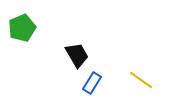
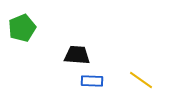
black trapezoid: rotated 56 degrees counterclockwise
blue rectangle: moved 2 px up; rotated 60 degrees clockwise
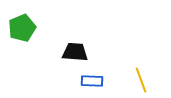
black trapezoid: moved 2 px left, 3 px up
yellow line: rotated 35 degrees clockwise
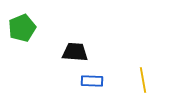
yellow line: moved 2 px right; rotated 10 degrees clockwise
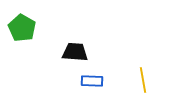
green pentagon: rotated 20 degrees counterclockwise
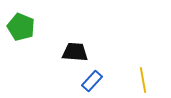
green pentagon: moved 1 px left, 1 px up; rotated 8 degrees counterclockwise
blue rectangle: rotated 50 degrees counterclockwise
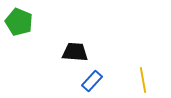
green pentagon: moved 2 px left, 5 px up
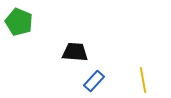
blue rectangle: moved 2 px right
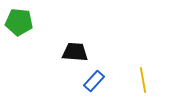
green pentagon: rotated 16 degrees counterclockwise
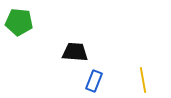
blue rectangle: rotated 20 degrees counterclockwise
